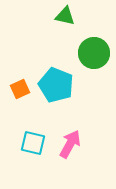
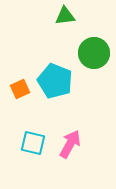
green triangle: rotated 20 degrees counterclockwise
cyan pentagon: moved 1 px left, 4 px up
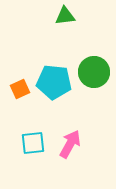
green circle: moved 19 px down
cyan pentagon: moved 1 px left, 1 px down; rotated 16 degrees counterclockwise
cyan square: rotated 20 degrees counterclockwise
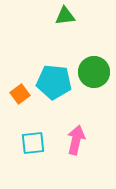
orange square: moved 5 px down; rotated 12 degrees counterclockwise
pink arrow: moved 6 px right, 4 px up; rotated 16 degrees counterclockwise
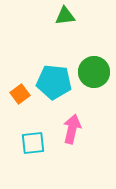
pink arrow: moved 4 px left, 11 px up
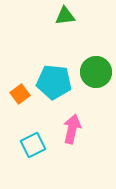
green circle: moved 2 px right
cyan square: moved 2 px down; rotated 20 degrees counterclockwise
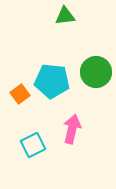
cyan pentagon: moved 2 px left, 1 px up
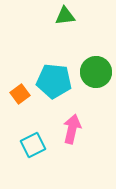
cyan pentagon: moved 2 px right
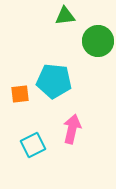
green circle: moved 2 px right, 31 px up
orange square: rotated 30 degrees clockwise
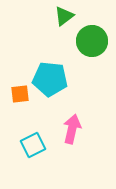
green triangle: moved 1 px left; rotated 30 degrees counterclockwise
green circle: moved 6 px left
cyan pentagon: moved 4 px left, 2 px up
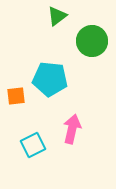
green triangle: moved 7 px left
orange square: moved 4 px left, 2 px down
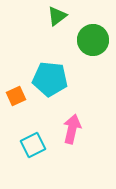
green circle: moved 1 px right, 1 px up
orange square: rotated 18 degrees counterclockwise
